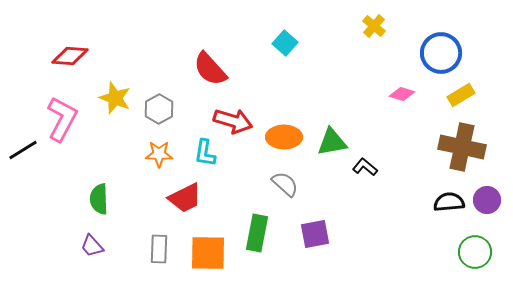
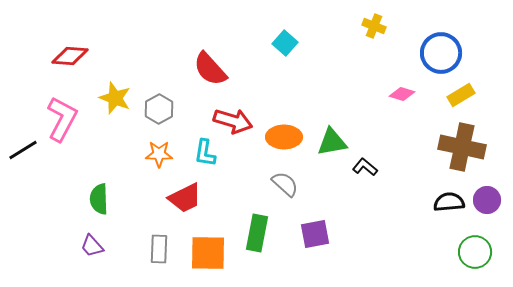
yellow cross: rotated 20 degrees counterclockwise
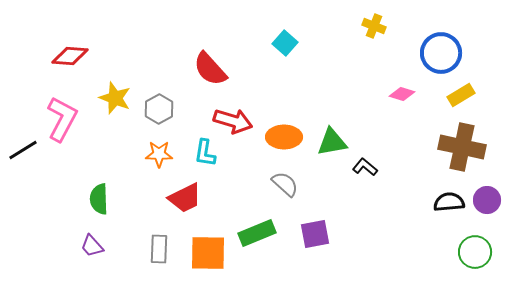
green rectangle: rotated 57 degrees clockwise
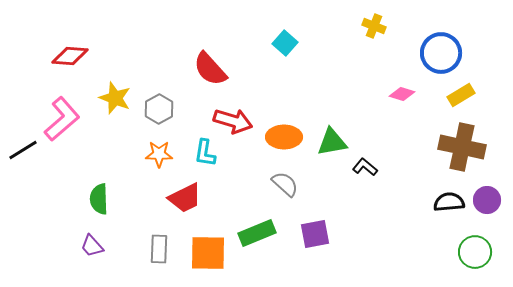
pink L-shape: rotated 21 degrees clockwise
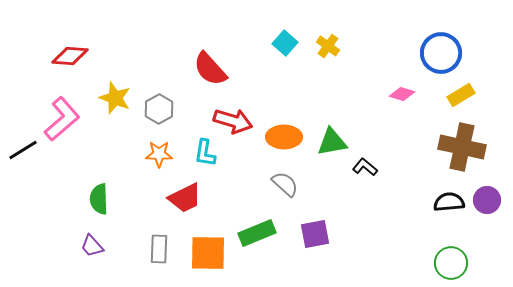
yellow cross: moved 46 px left, 20 px down; rotated 15 degrees clockwise
green circle: moved 24 px left, 11 px down
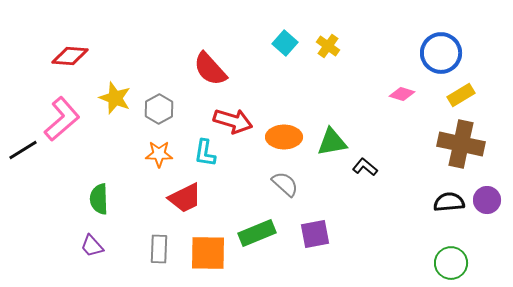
brown cross: moved 1 px left, 3 px up
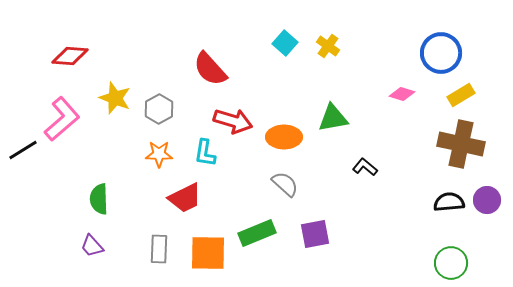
green triangle: moved 1 px right, 24 px up
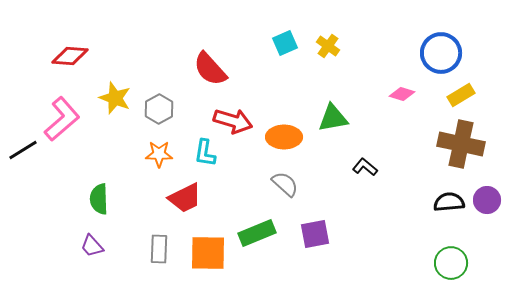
cyan square: rotated 25 degrees clockwise
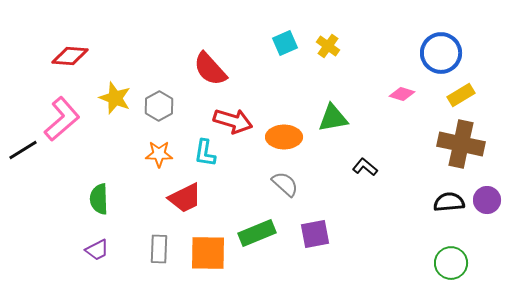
gray hexagon: moved 3 px up
purple trapezoid: moved 5 px right, 4 px down; rotated 75 degrees counterclockwise
